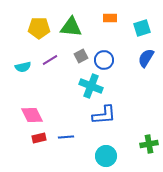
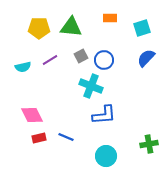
blue semicircle: rotated 12 degrees clockwise
blue line: rotated 28 degrees clockwise
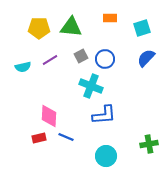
blue circle: moved 1 px right, 1 px up
pink diamond: moved 17 px right, 1 px down; rotated 30 degrees clockwise
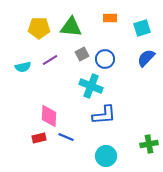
gray square: moved 1 px right, 2 px up
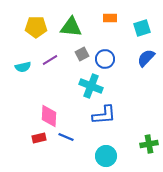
yellow pentagon: moved 3 px left, 1 px up
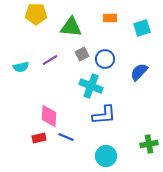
yellow pentagon: moved 13 px up
blue semicircle: moved 7 px left, 14 px down
cyan semicircle: moved 2 px left
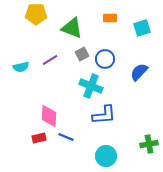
green triangle: moved 1 px right, 1 px down; rotated 15 degrees clockwise
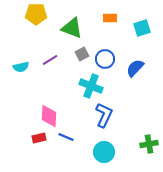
blue semicircle: moved 4 px left, 4 px up
blue L-shape: rotated 60 degrees counterclockwise
cyan circle: moved 2 px left, 4 px up
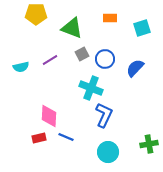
cyan cross: moved 2 px down
cyan circle: moved 4 px right
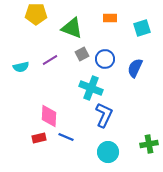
blue semicircle: rotated 18 degrees counterclockwise
